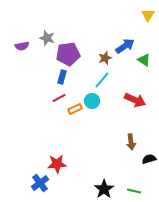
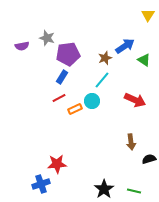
blue rectangle: rotated 16 degrees clockwise
blue cross: moved 1 px right, 1 px down; rotated 18 degrees clockwise
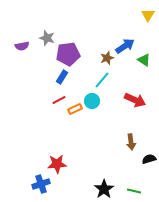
brown star: moved 2 px right
red line: moved 2 px down
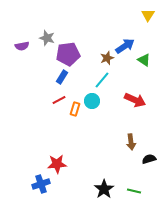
orange rectangle: rotated 48 degrees counterclockwise
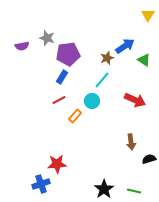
orange rectangle: moved 7 px down; rotated 24 degrees clockwise
